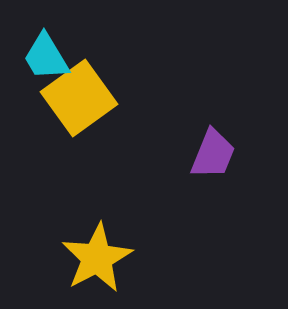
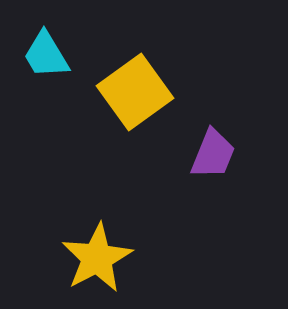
cyan trapezoid: moved 2 px up
yellow square: moved 56 px right, 6 px up
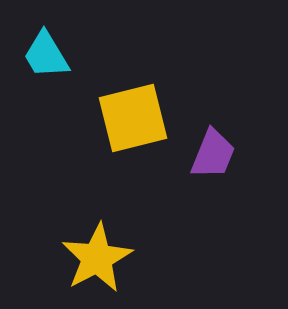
yellow square: moved 2 px left, 26 px down; rotated 22 degrees clockwise
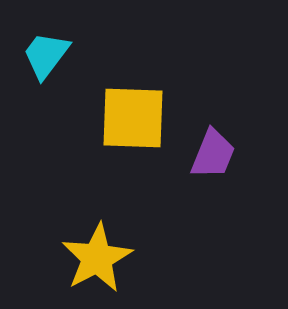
cyan trapezoid: rotated 68 degrees clockwise
yellow square: rotated 16 degrees clockwise
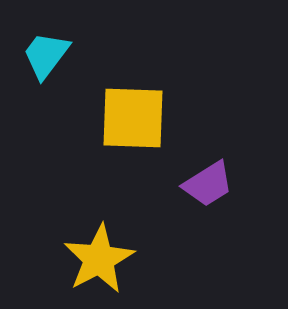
purple trapezoid: moved 5 px left, 30 px down; rotated 36 degrees clockwise
yellow star: moved 2 px right, 1 px down
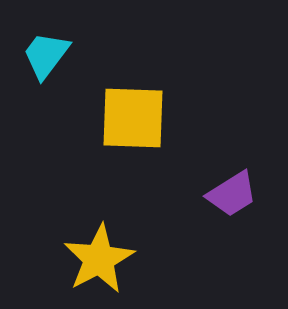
purple trapezoid: moved 24 px right, 10 px down
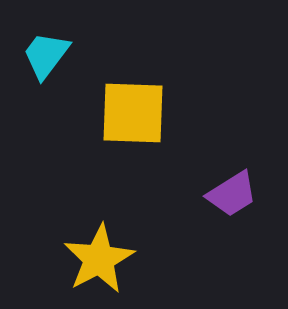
yellow square: moved 5 px up
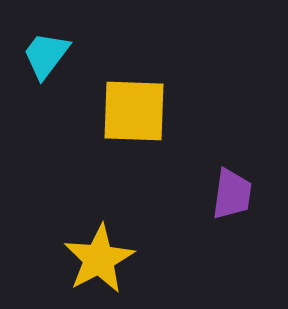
yellow square: moved 1 px right, 2 px up
purple trapezoid: rotated 50 degrees counterclockwise
